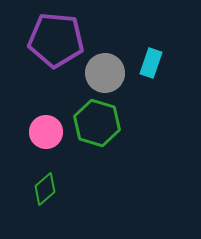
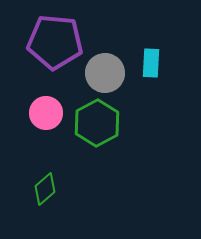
purple pentagon: moved 1 px left, 2 px down
cyan rectangle: rotated 16 degrees counterclockwise
green hexagon: rotated 15 degrees clockwise
pink circle: moved 19 px up
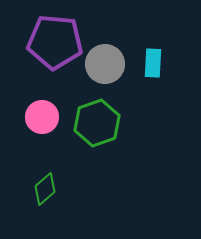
cyan rectangle: moved 2 px right
gray circle: moved 9 px up
pink circle: moved 4 px left, 4 px down
green hexagon: rotated 9 degrees clockwise
